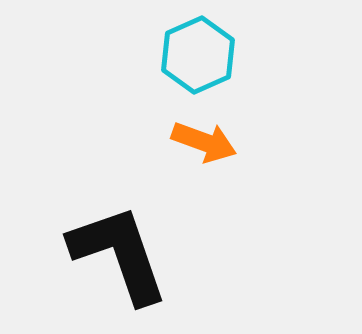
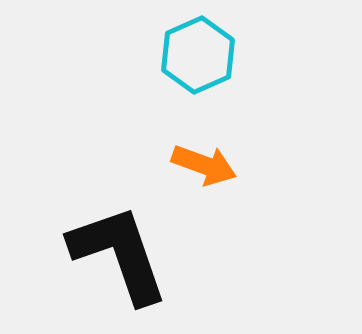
orange arrow: moved 23 px down
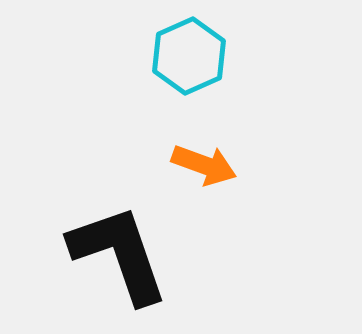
cyan hexagon: moved 9 px left, 1 px down
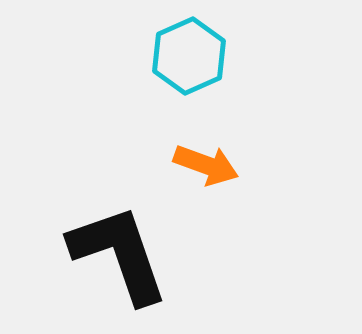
orange arrow: moved 2 px right
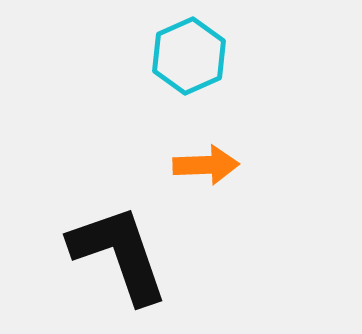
orange arrow: rotated 22 degrees counterclockwise
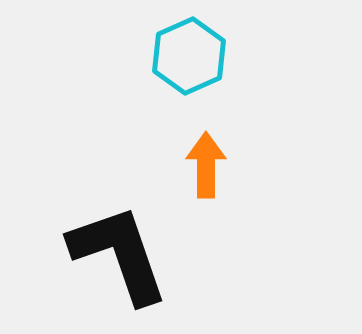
orange arrow: rotated 88 degrees counterclockwise
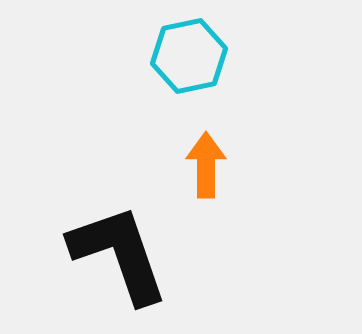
cyan hexagon: rotated 12 degrees clockwise
